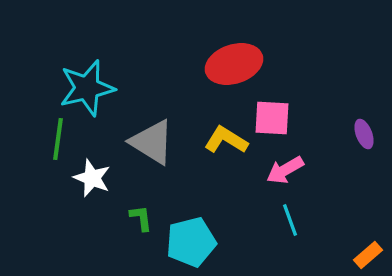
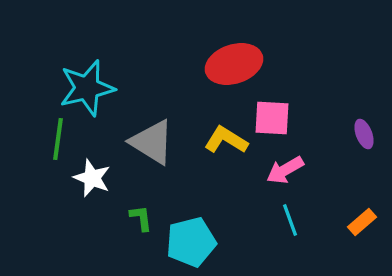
orange rectangle: moved 6 px left, 33 px up
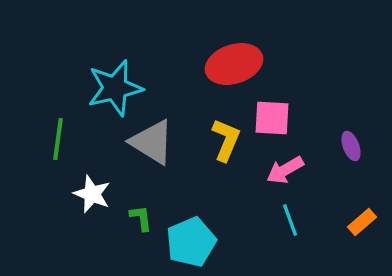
cyan star: moved 28 px right
purple ellipse: moved 13 px left, 12 px down
yellow L-shape: rotated 81 degrees clockwise
white star: moved 16 px down
cyan pentagon: rotated 9 degrees counterclockwise
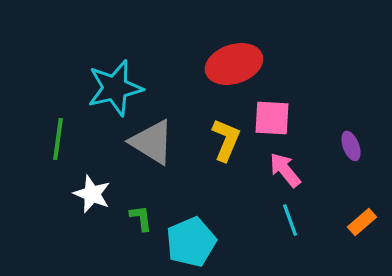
pink arrow: rotated 81 degrees clockwise
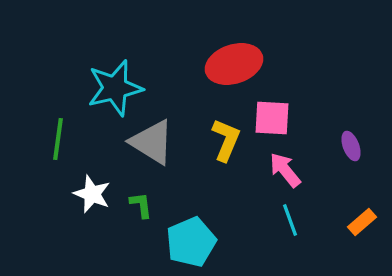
green L-shape: moved 13 px up
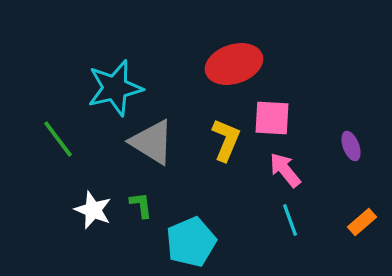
green line: rotated 45 degrees counterclockwise
white star: moved 1 px right, 16 px down
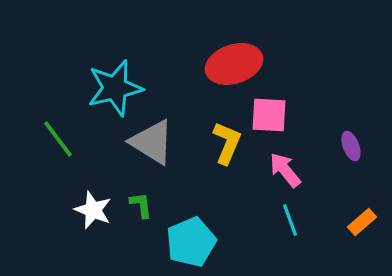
pink square: moved 3 px left, 3 px up
yellow L-shape: moved 1 px right, 3 px down
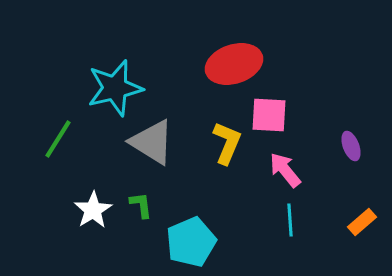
green line: rotated 69 degrees clockwise
white star: rotated 18 degrees clockwise
cyan line: rotated 16 degrees clockwise
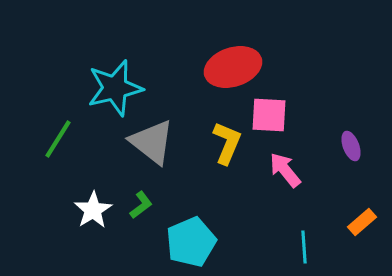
red ellipse: moved 1 px left, 3 px down
gray triangle: rotated 6 degrees clockwise
green L-shape: rotated 60 degrees clockwise
cyan line: moved 14 px right, 27 px down
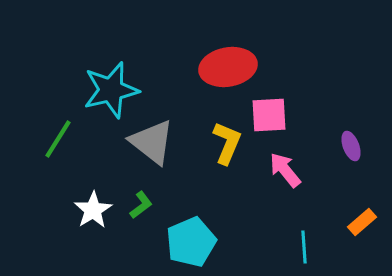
red ellipse: moved 5 px left; rotated 8 degrees clockwise
cyan star: moved 4 px left, 2 px down
pink square: rotated 6 degrees counterclockwise
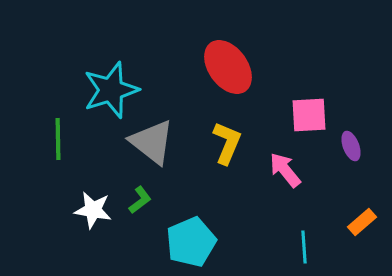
red ellipse: rotated 64 degrees clockwise
cyan star: rotated 4 degrees counterclockwise
pink square: moved 40 px right
green line: rotated 33 degrees counterclockwise
green L-shape: moved 1 px left, 5 px up
white star: rotated 30 degrees counterclockwise
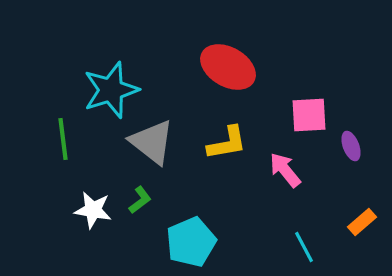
red ellipse: rotated 24 degrees counterclockwise
green line: moved 5 px right; rotated 6 degrees counterclockwise
yellow L-shape: rotated 57 degrees clockwise
cyan line: rotated 24 degrees counterclockwise
